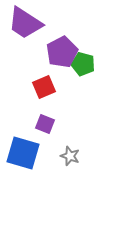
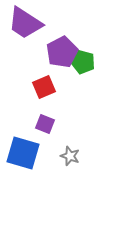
green pentagon: moved 2 px up
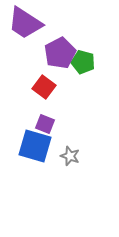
purple pentagon: moved 2 px left, 1 px down
red square: rotated 30 degrees counterclockwise
blue square: moved 12 px right, 7 px up
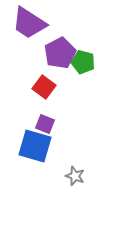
purple trapezoid: moved 4 px right
gray star: moved 5 px right, 20 px down
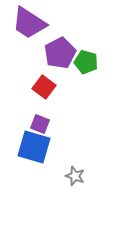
green pentagon: moved 3 px right
purple square: moved 5 px left
blue square: moved 1 px left, 1 px down
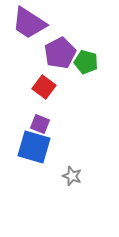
gray star: moved 3 px left
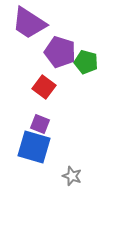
purple pentagon: moved 1 px up; rotated 28 degrees counterclockwise
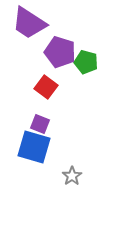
red square: moved 2 px right
gray star: rotated 18 degrees clockwise
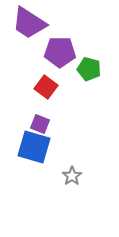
purple pentagon: rotated 16 degrees counterclockwise
green pentagon: moved 3 px right, 7 px down
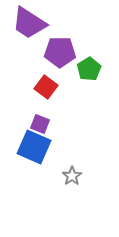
green pentagon: rotated 25 degrees clockwise
blue square: rotated 8 degrees clockwise
